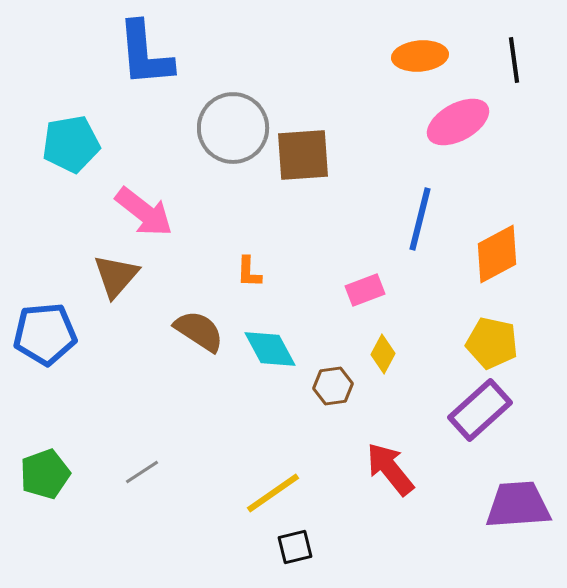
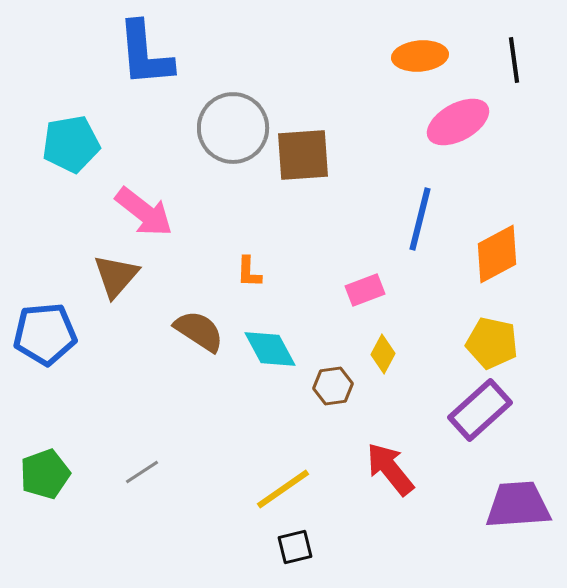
yellow line: moved 10 px right, 4 px up
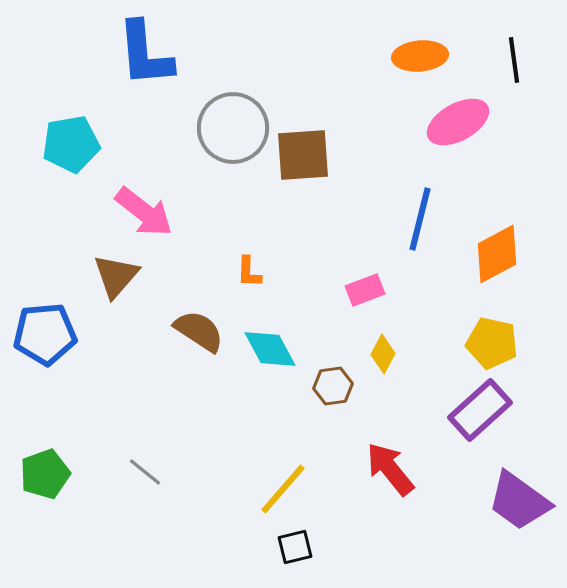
gray line: moved 3 px right; rotated 72 degrees clockwise
yellow line: rotated 14 degrees counterclockwise
purple trapezoid: moved 1 px right, 4 px up; rotated 140 degrees counterclockwise
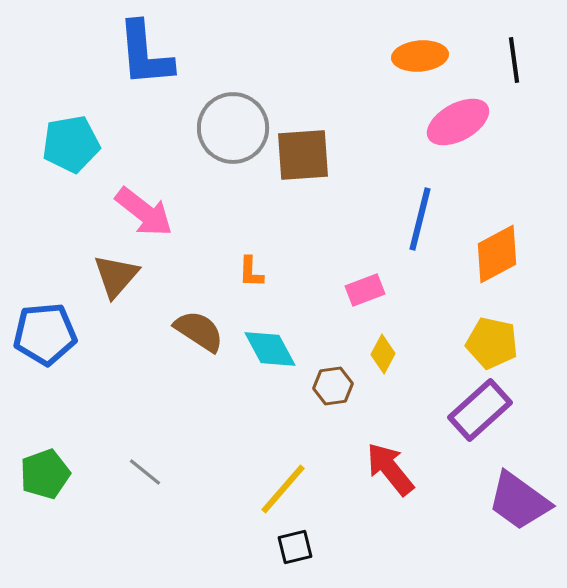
orange L-shape: moved 2 px right
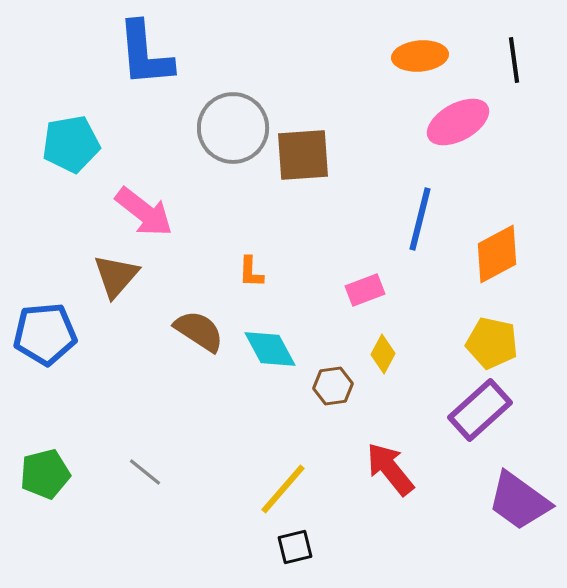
green pentagon: rotated 6 degrees clockwise
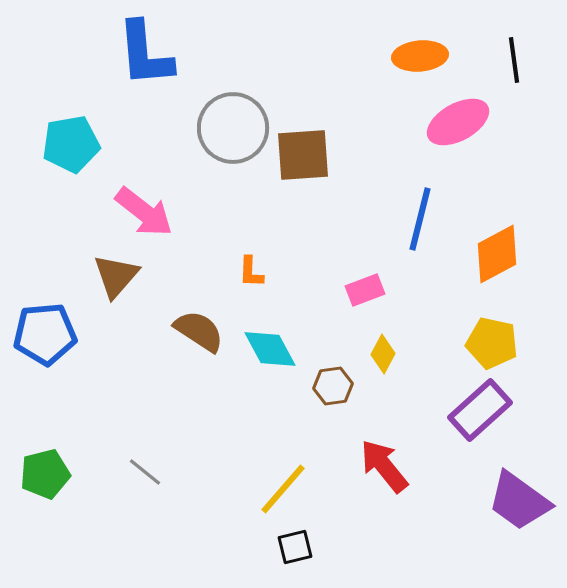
red arrow: moved 6 px left, 3 px up
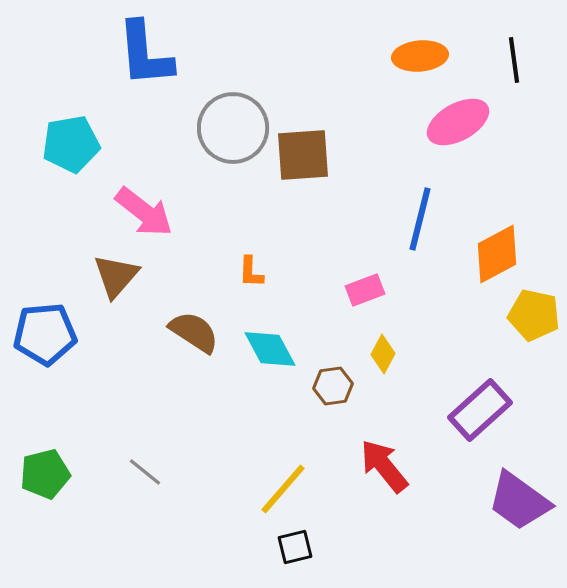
brown semicircle: moved 5 px left, 1 px down
yellow pentagon: moved 42 px right, 28 px up
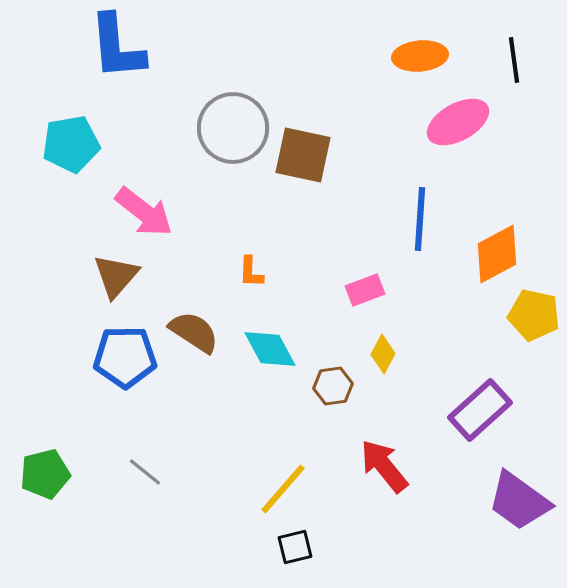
blue L-shape: moved 28 px left, 7 px up
brown square: rotated 16 degrees clockwise
blue line: rotated 10 degrees counterclockwise
blue pentagon: moved 80 px right, 23 px down; rotated 4 degrees clockwise
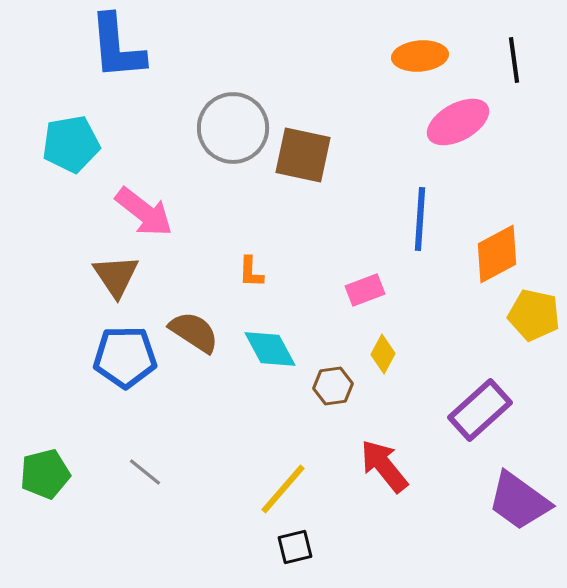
brown triangle: rotated 15 degrees counterclockwise
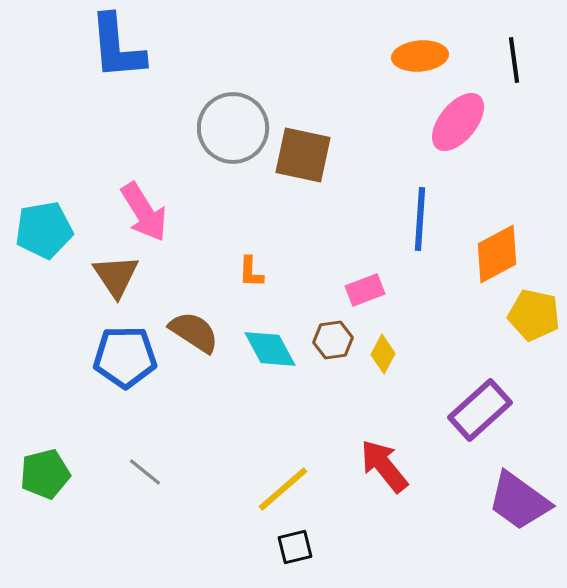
pink ellipse: rotated 22 degrees counterclockwise
cyan pentagon: moved 27 px left, 86 px down
pink arrow: rotated 20 degrees clockwise
brown hexagon: moved 46 px up
yellow line: rotated 8 degrees clockwise
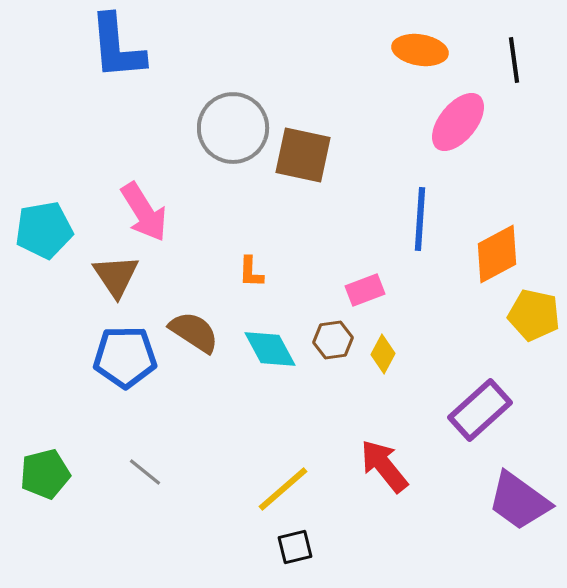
orange ellipse: moved 6 px up; rotated 14 degrees clockwise
